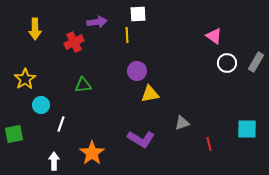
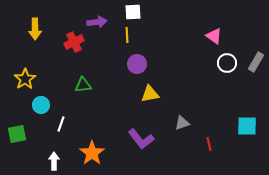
white square: moved 5 px left, 2 px up
purple circle: moved 7 px up
cyan square: moved 3 px up
green square: moved 3 px right
purple L-shape: rotated 20 degrees clockwise
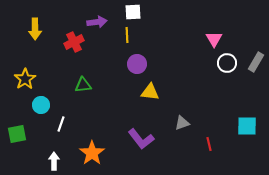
pink triangle: moved 3 px down; rotated 24 degrees clockwise
yellow triangle: moved 2 px up; rotated 18 degrees clockwise
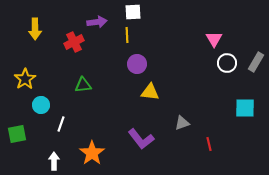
cyan square: moved 2 px left, 18 px up
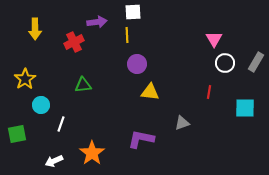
white circle: moved 2 px left
purple L-shape: rotated 140 degrees clockwise
red line: moved 52 px up; rotated 24 degrees clockwise
white arrow: rotated 114 degrees counterclockwise
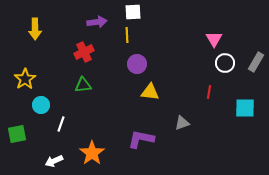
red cross: moved 10 px right, 10 px down
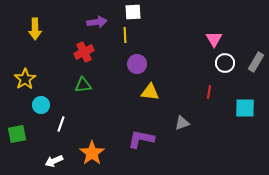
yellow line: moved 2 px left
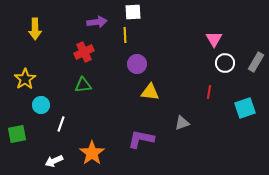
cyan square: rotated 20 degrees counterclockwise
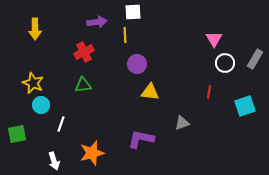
gray rectangle: moved 1 px left, 3 px up
yellow star: moved 8 px right, 4 px down; rotated 15 degrees counterclockwise
cyan square: moved 2 px up
orange star: rotated 20 degrees clockwise
white arrow: rotated 84 degrees counterclockwise
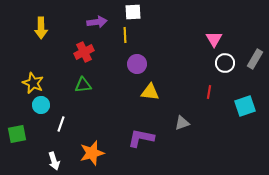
yellow arrow: moved 6 px right, 1 px up
purple L-shape: moved 1 px up
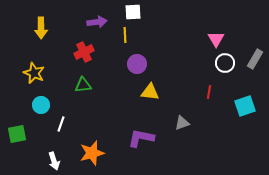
pink triangle: moved 2 px right
yellow star: moved 1 px right, 10 px up
